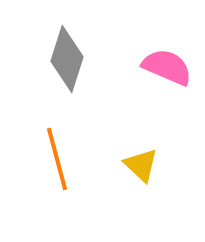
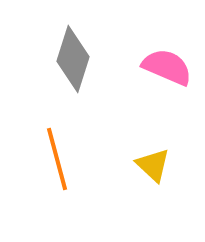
gray diamond: moved 6 px right
yellow triangle: moved 12 px right
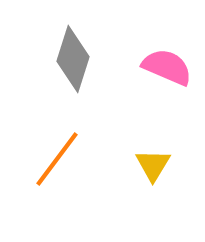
orange line: rotated 52 degrees clockwise
yellow triangle: rotated 18 degrees clockwise
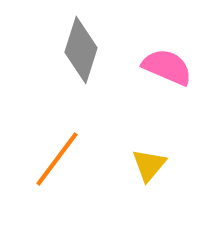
gray diamond: moved 8 px right, 9 px up
yellow triangle: moved 4 px left; rotated 9 degrees clockwise
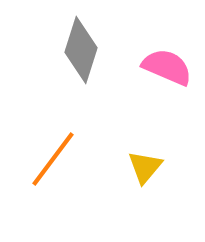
orange line: moved 4 px left
yellow triangle: moved 4 px left, 2 px down
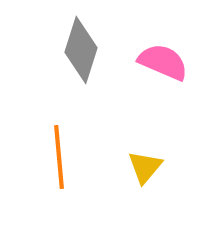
pink semicircle: moved 4 px left, 5 px up
orange line: moved 6 px right, 2 px up; rotated 42 degrees counterclockwise
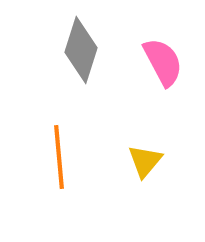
pink semicircle: rotated 39 degrees clockwise
yellow triangle: moved 6 px up
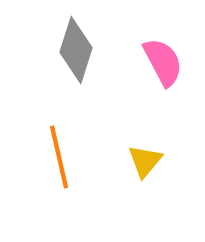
gray diamond: moved 5 px left
orange line: rotated 8 degrees counterclockwise
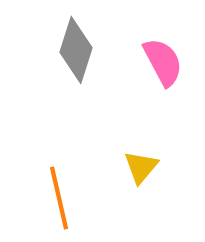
orange line: moved 41 px down
yellow triangle: moved 4 px left, 6 px down
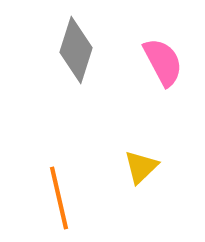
yellow triangle: rotated 6 degrees clockwise
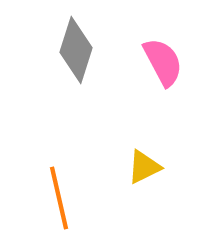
yellow triangle: moved 3 px right; rotated 18 degrees clockwise
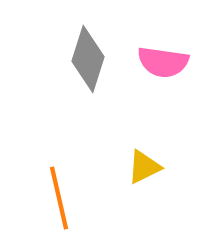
gray diamond: moved 12 px right, 9 px down
pink semicircle: rotated 126 degrees clockwise
